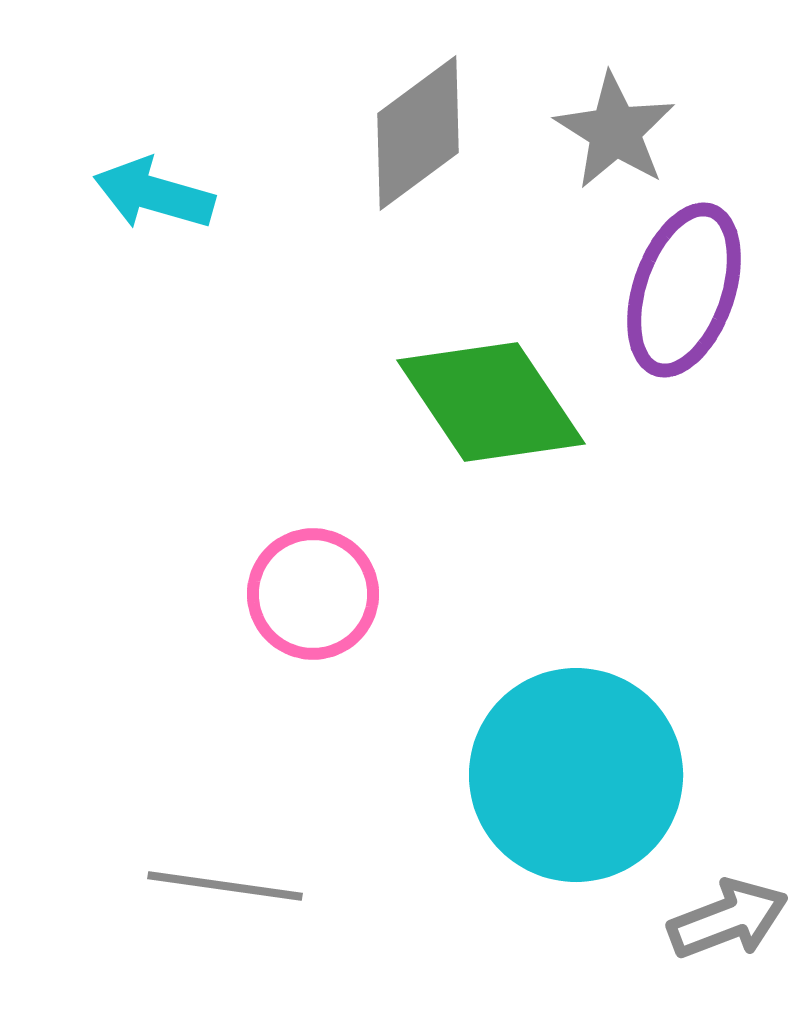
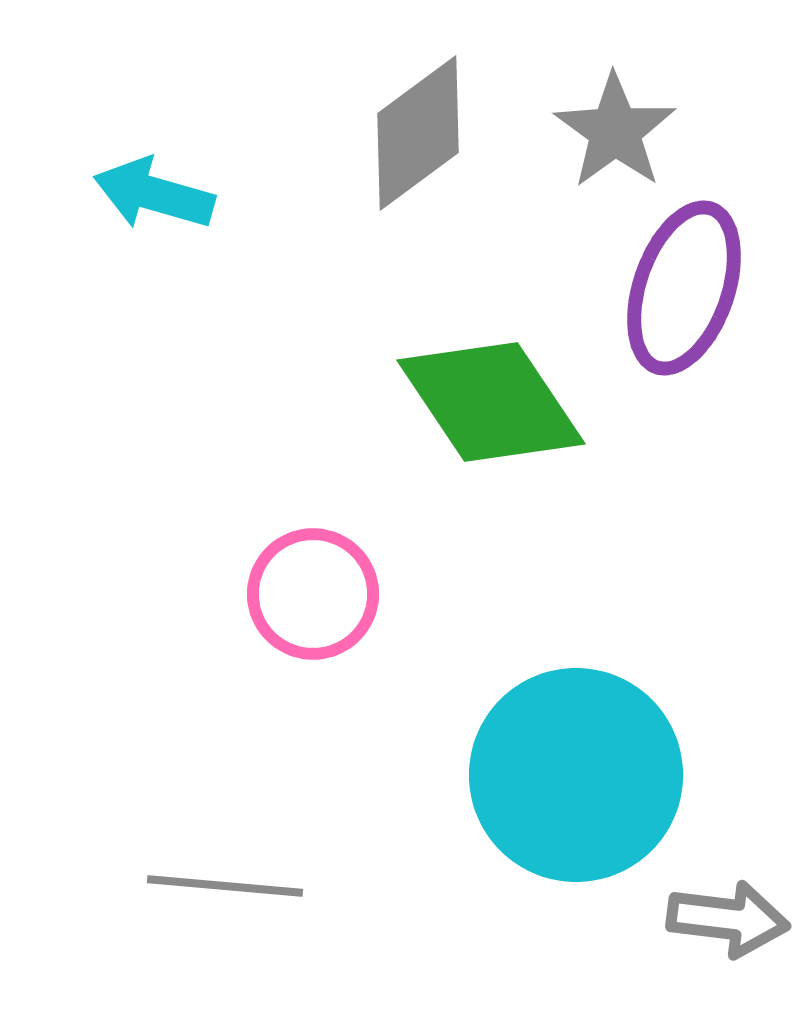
gray star: rotated 4 degrees clockwise
purple ellipse: moved 2 px up
gray line: rotated 3 degrees counterclockwise
gray arrow: rotated 28 degrees clockwise
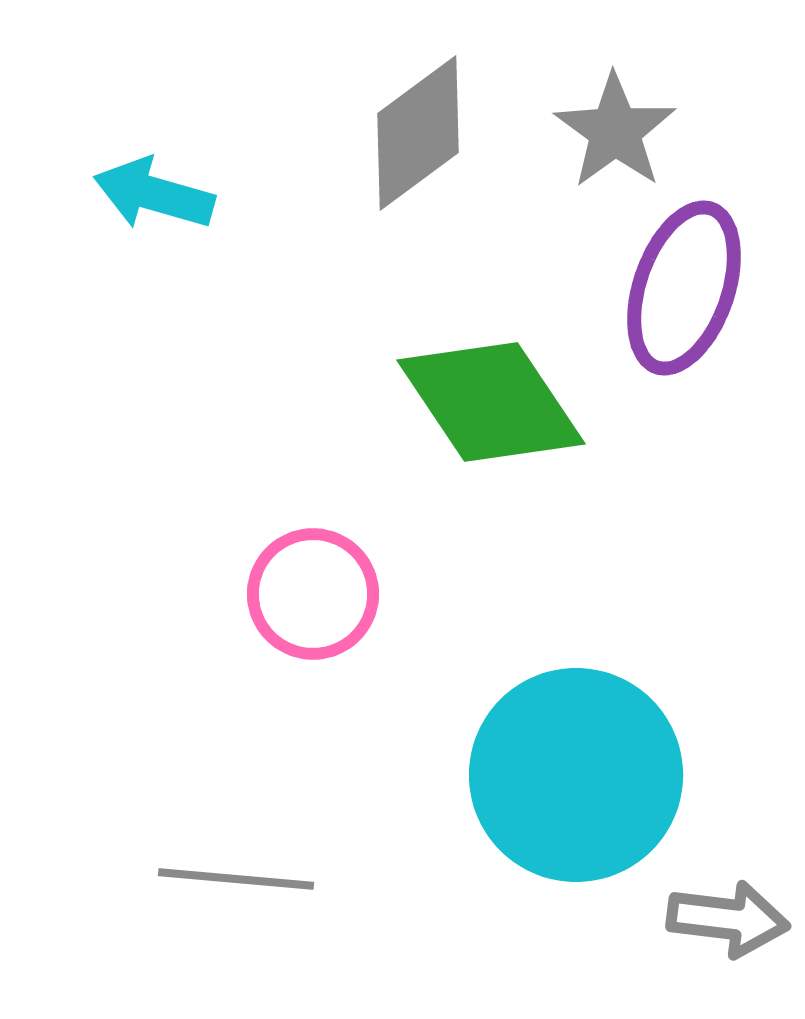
gray line: moved 11 px right, 7 px up
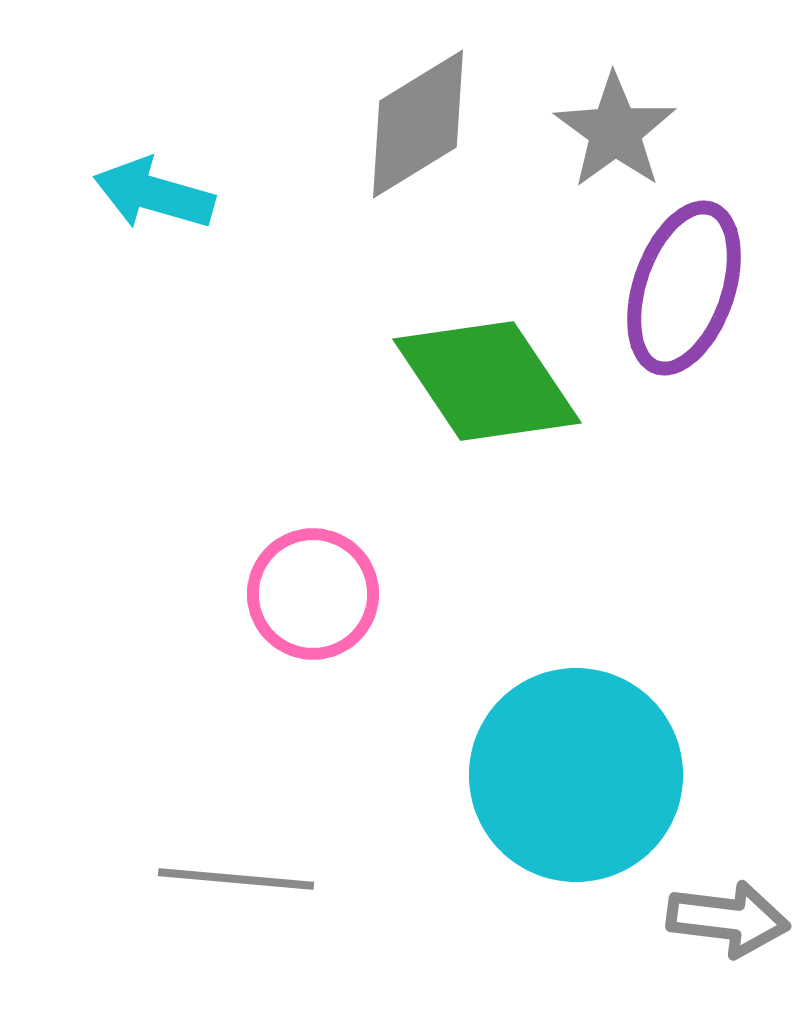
gray diamond: moved 9 px up; rotated 5 degrees clockwise
green diamond: moved 4 px left, 21 px up
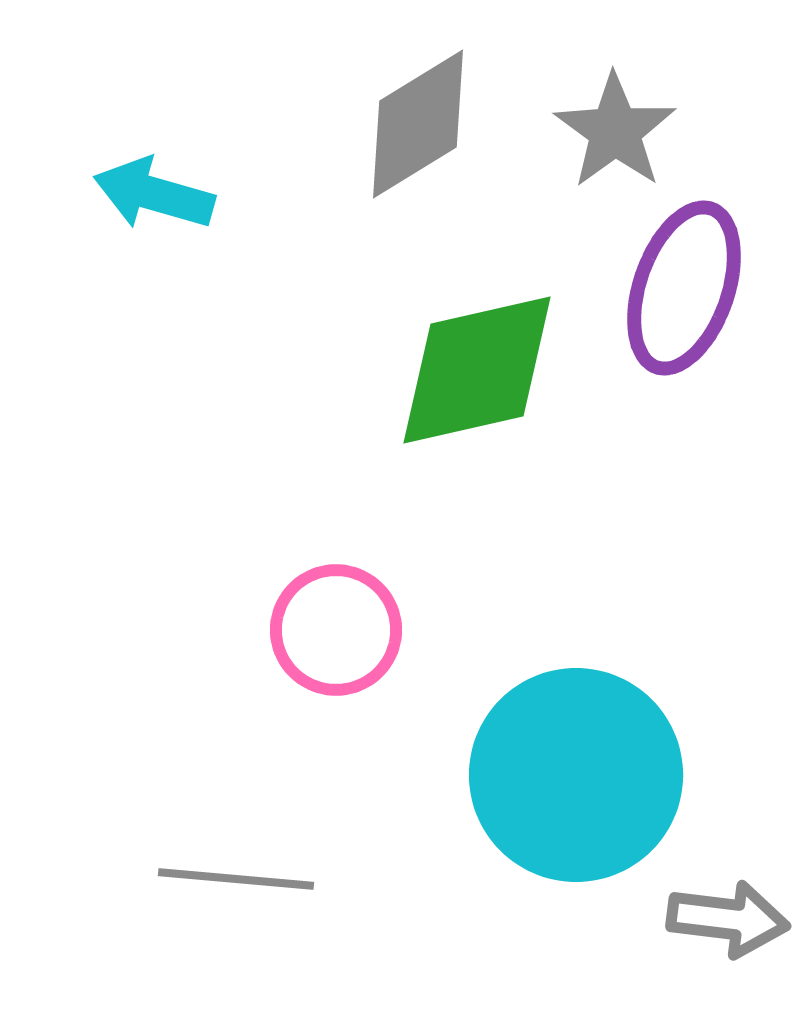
green diamond: moved 10 px left, 11 px up; rotated 69 degrees counterclockwise
pink circle: moved 23 px right, 36 px down
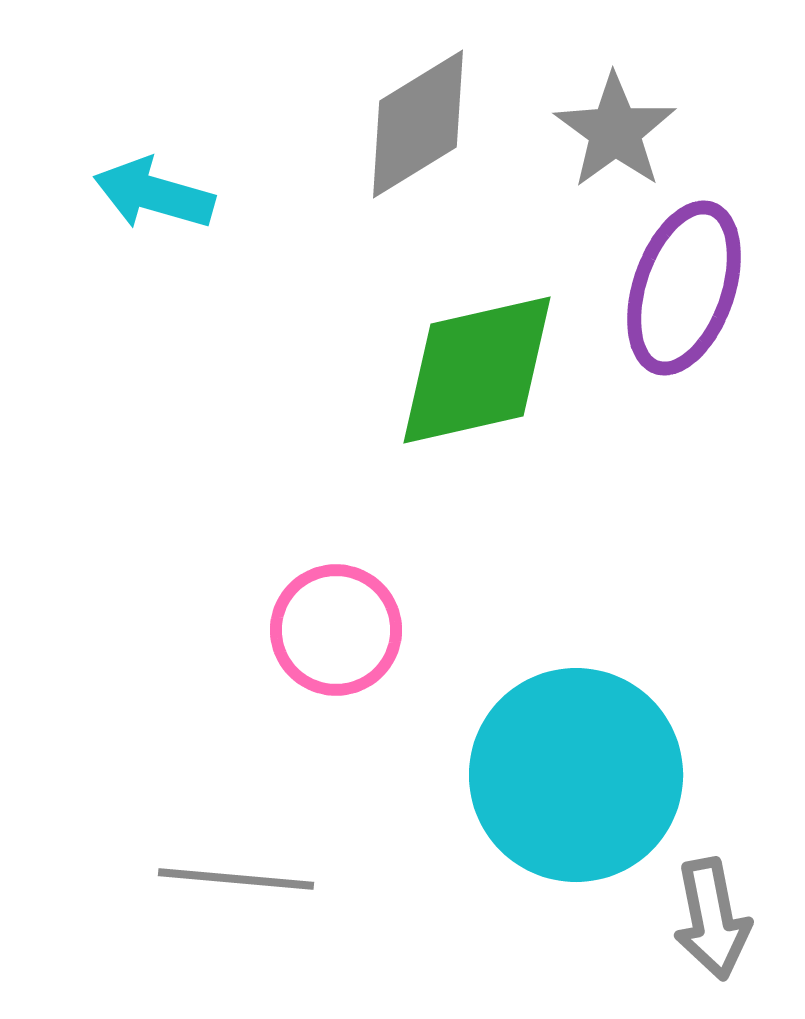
gray arrow: moved 16 px left; rotated 72 degrees clockwise
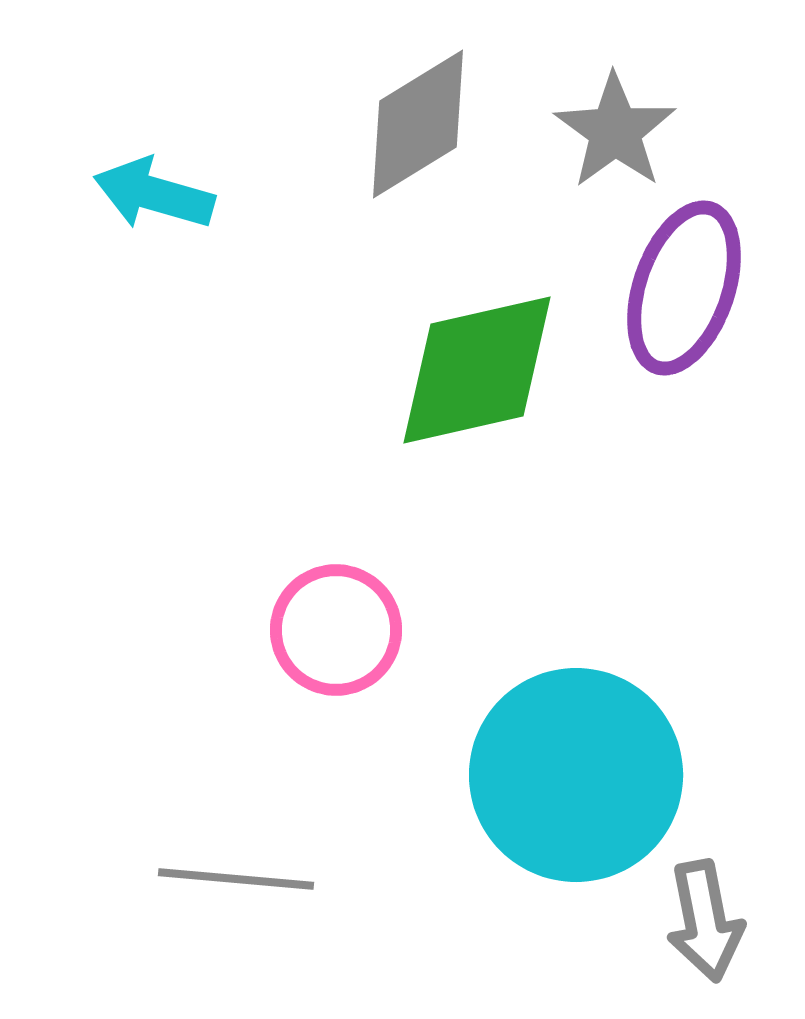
gray arrow: moved 7 px left, 2 px down
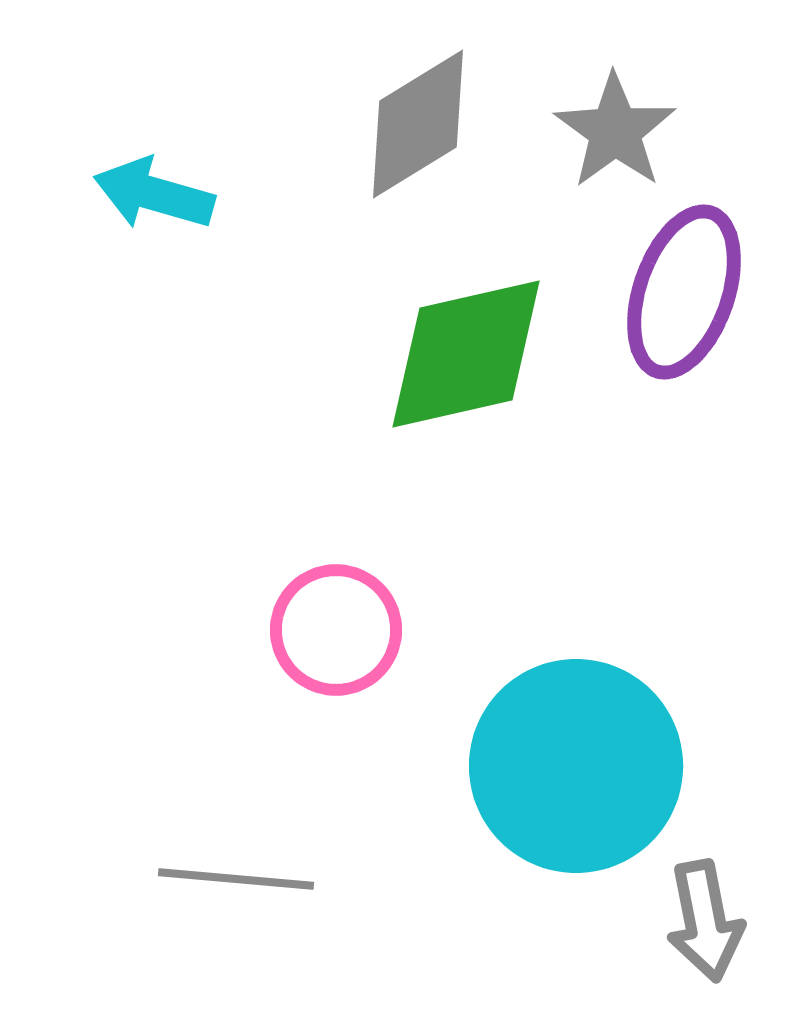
purple ellipse: moved 4 px down
green diamond: moved 11 px left, 16 px up
cyan circle: moved 9 px up
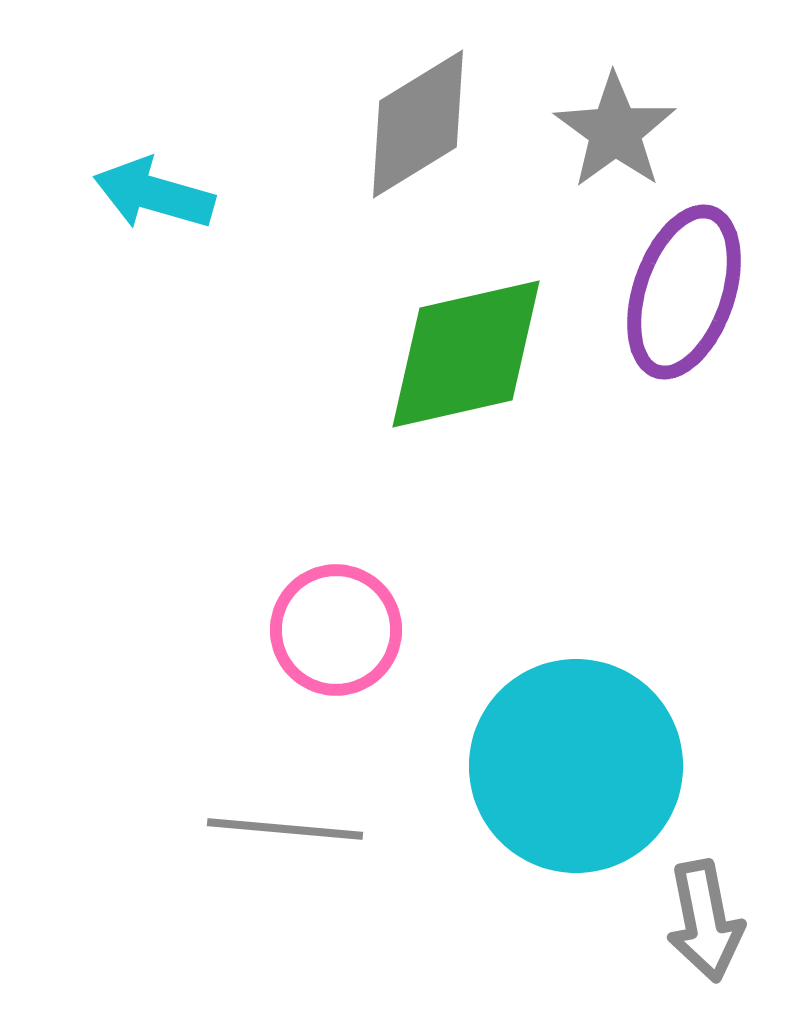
gray line: moved 49 px right, 50 px up
